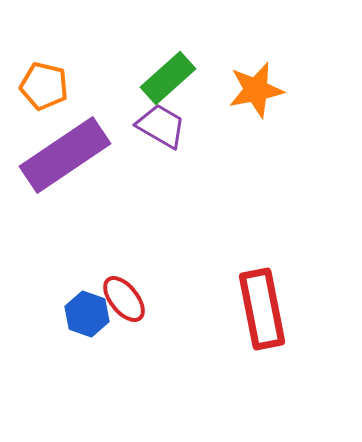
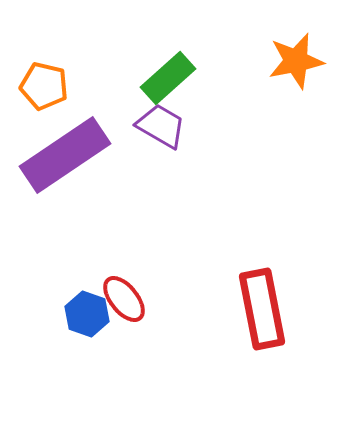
orange star: moved 40 px right, 29 px up
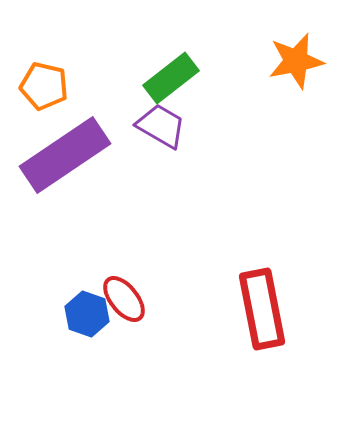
green rectangle: moved 3 px right; rotated 4 degrees clockwise
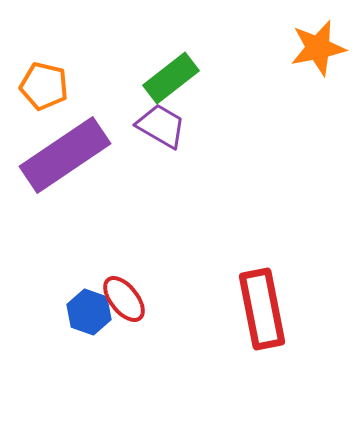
orange star: moved 22 px right, 13 px up
blue hexagon: moved 2 px right, 2 px up
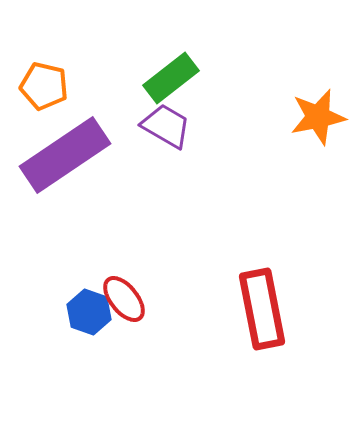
orange star: moved 69 px down
purple trapezoid: moved 5 px right
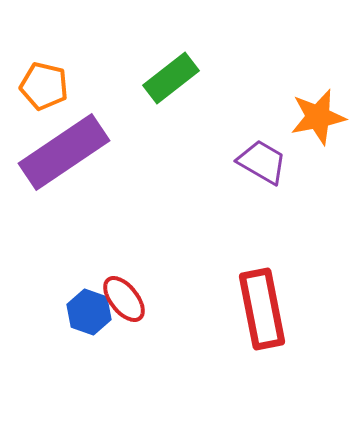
purple trapezoid: moved 96 px right, 36 px down
purple rectangle: moved 1 px left, 3 px up
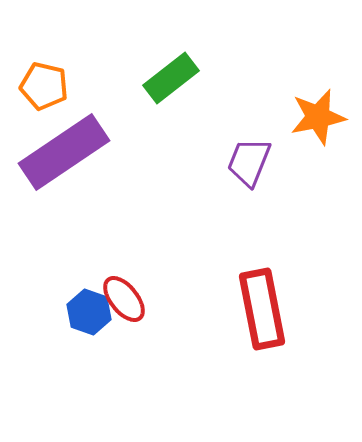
purple trapezoid: moved 13 px left; rotated 98 degrees counterclockwise
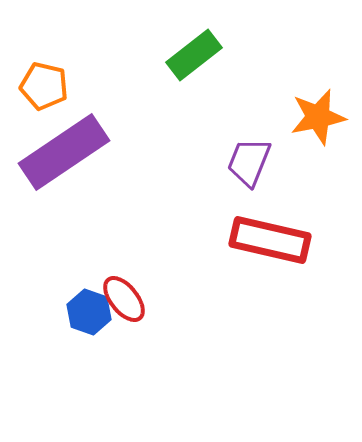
green rectangle: moved 23 px right, 23 px up
red rectangle: moved 8 px right, 69 px up; rotated 66 degrees counterclockwise
